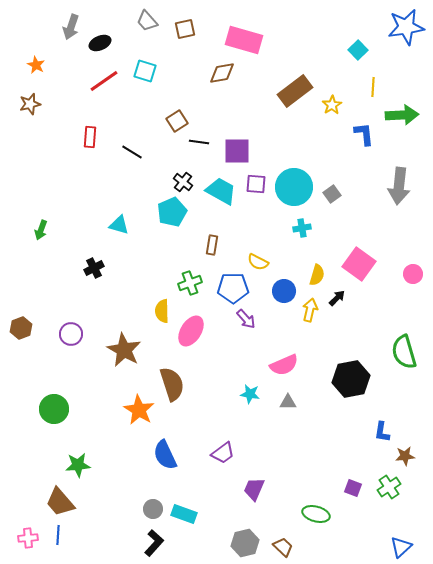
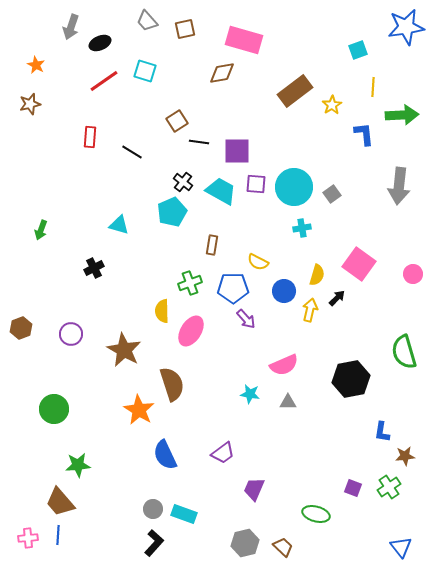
cyan square at (358, 50): rotated 24 degrees clockwise
blue triangle at (401, 547): rotated 25 degrees counterclockwise
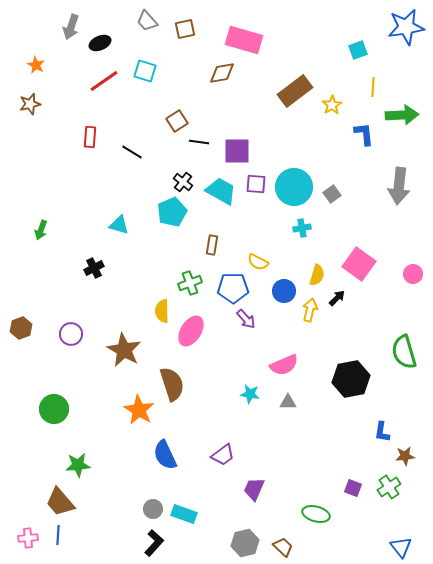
purple trapezoid at (223, 453): moved 2 px down
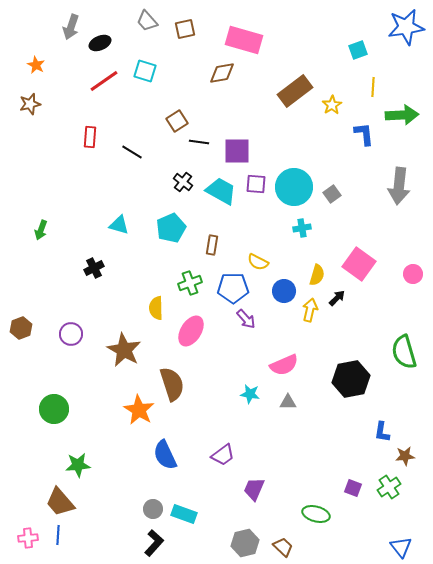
cyan pentagon at (172, 212): moved 1 px left, 16 px down
yellow semicircle at (162, 311): moved 6 px left, 3 px up
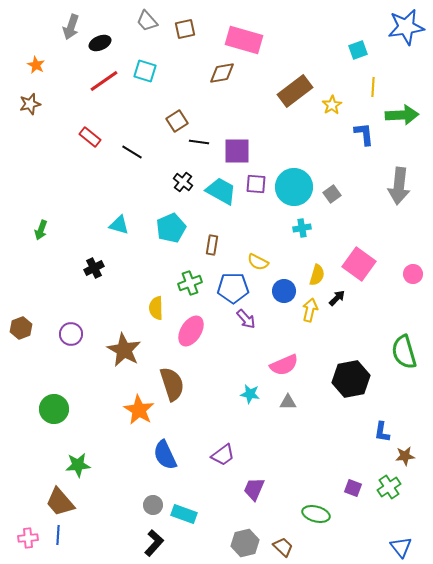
red rectangle at (90, 137): rotated 55 degrees counterclockwise
gray circle at (153, 509): moved 4 px up
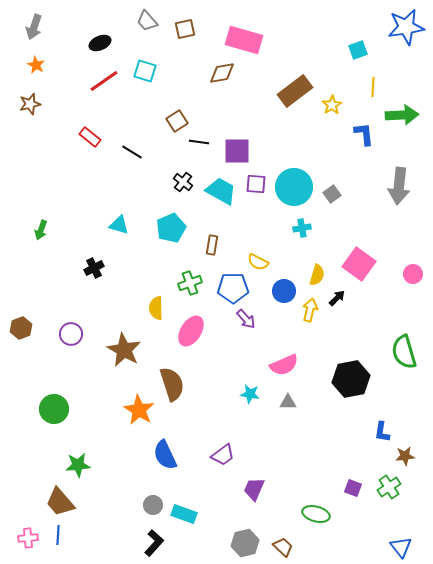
gray arrow at (71, 27): moved 37 px left
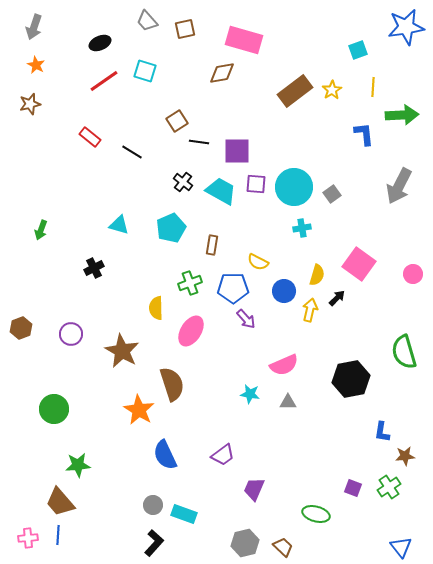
yellow star at (332, 105): moved 15 px up
gray arrow at (399, 186): rotated 21 degrees clockwise
brown star at (124, 350): moved 2 px left, 1 px down
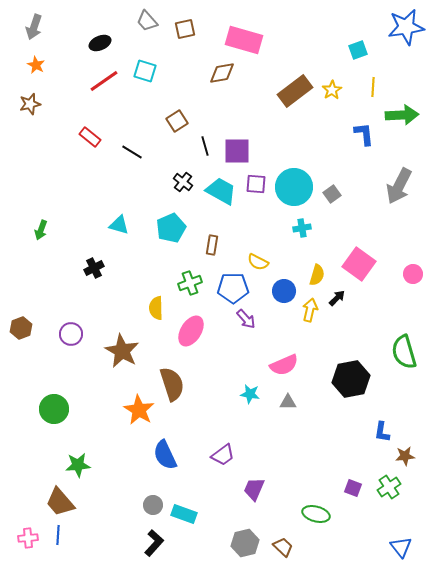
black line at (199, 142): moved 6 px right, 4 px down; rotated 66 degrees clockwise
